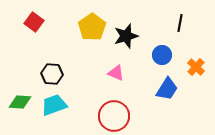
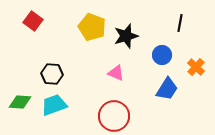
red square: moved 1 px left, 1 px up
yellow pentagon: rotated 16 degrees counterclockwise
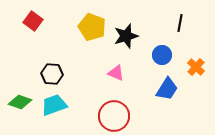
green diamond: rotated 15 degrees clockwise
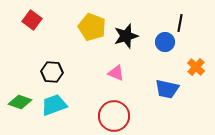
red square: moved 1 px left, 1 px up
blue circle: moved 3 px right, 13 px up
black hexagon: moved 2 px up
blue trapezoid: rotated 70 degrees clockwise
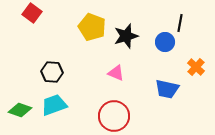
red square: moved 7 px up
green diamond: moved 8 px down
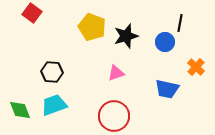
pink triangle: rotated 42 degrees counterclockwise
green diamond: rotated 50 degrees clockwise
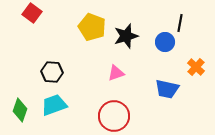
green diamond: rotated 40 degrees clockwise
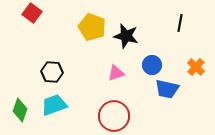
black star: rotated 30 degrees clockwise
blue circle: moved 13 px left, 23 px down
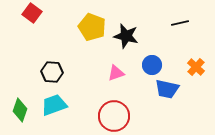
black line: rotated 66 degrees clockwise
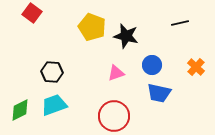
blue trapezoid: moved 8 px left, 4 px down
green diamond: rotated 45 degrees clockwise
